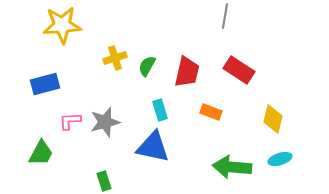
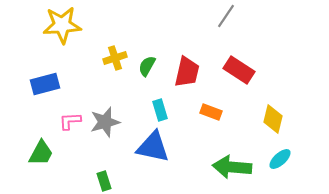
gray line: moved 1 px right; rotated 25 degrees clockwise
cyan ellipse: rotated 25 degrees counterclockwise
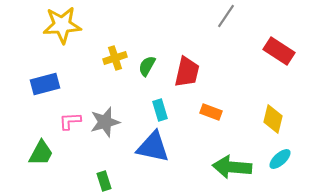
red rectangle: moved 40 px right, 19 px up
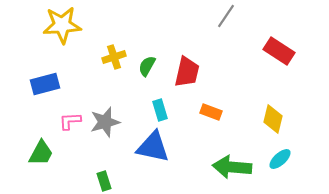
yellow cross: moved 1 px left, 1 px up
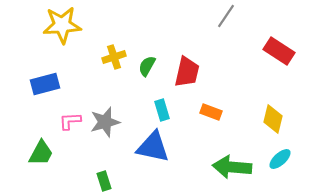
cyan rectangle: moved 2 px right
